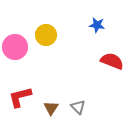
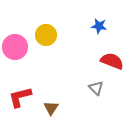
blue star: moved 2 px right, 1 px down
gray triangle: moved 18 px right, 19 px up
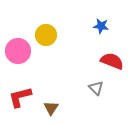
blue star: moved 2 px right
pink circle: moved 3 px right, 4 px down
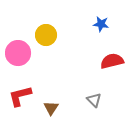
blue star: moved 2 px up
pink circle: moved 2 px down
red semicircle: rotated 35 degrees counterclockwise
gray triangle: moved 2 px left, 12 px down
red L-shape: moved 1 px up
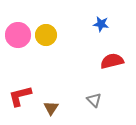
pink circle: moved 18 px up
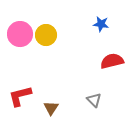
pink circle: moved 2 px right, 1 px up
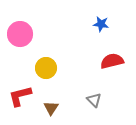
yellow circle: moved 33 px down
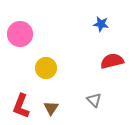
red L-shape: moved 1 px right, 10 px down; rotated 55 degrees counterclockwise
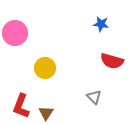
pink circle: moved 5 px left, 1 px up
red semicircle: rotated 150 degrees counterclockwise
yellow circle: moved 1 px left
gray triangle: moved 3 px up
brown triangle: moved 5 px left, 5 px down
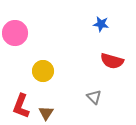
yellow circle: moved 2 px left, 3 px down
